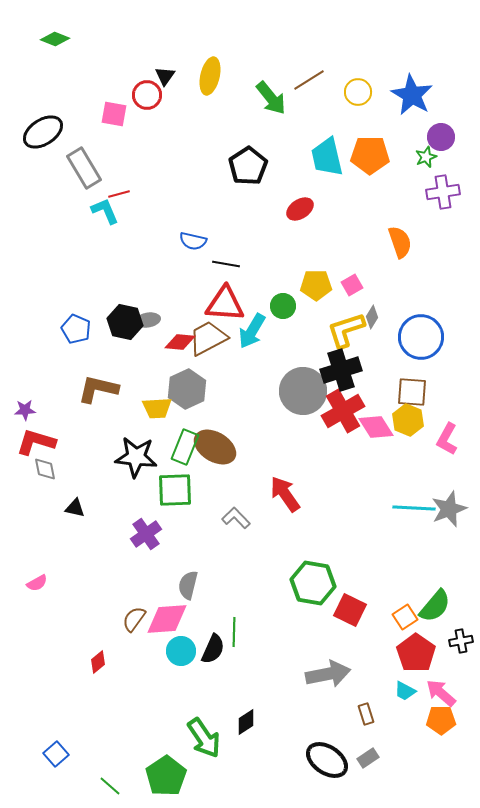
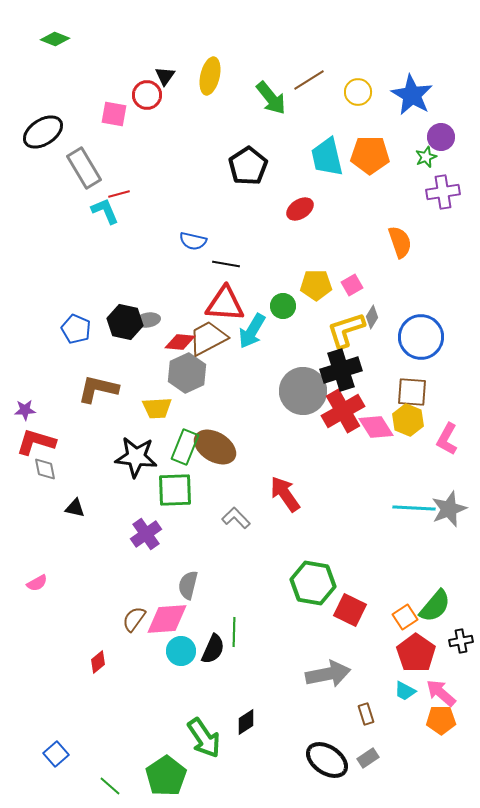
gray hexagon at (187, 389): moved 16 px up
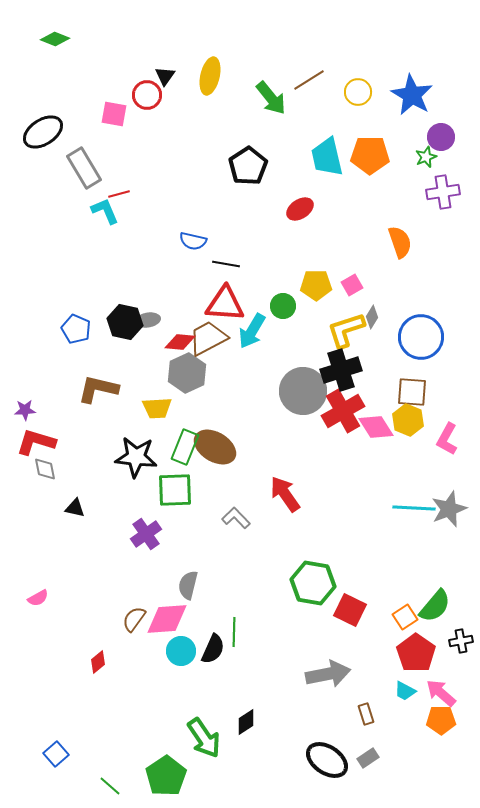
pink semicircle at (37, 583): moved 1 px right, 15 px down
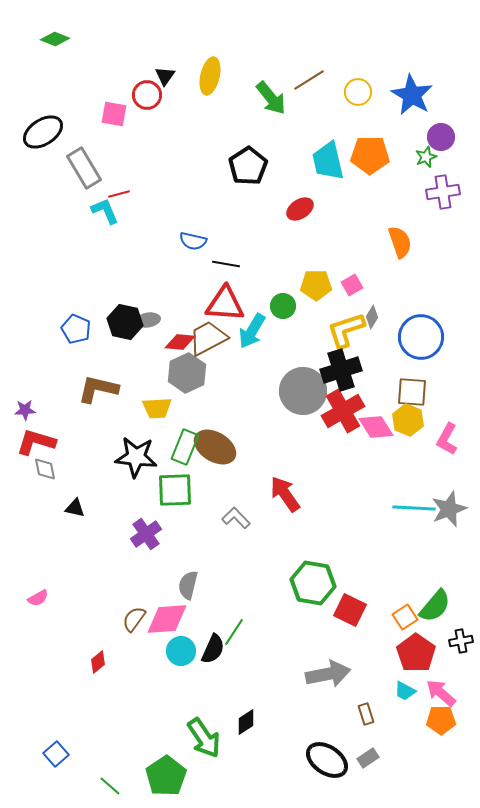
cyan trapezoid at (327, 157): moved 1 px right, 4 px down
green line at (234, 632): rotated 32 degrees clockwise
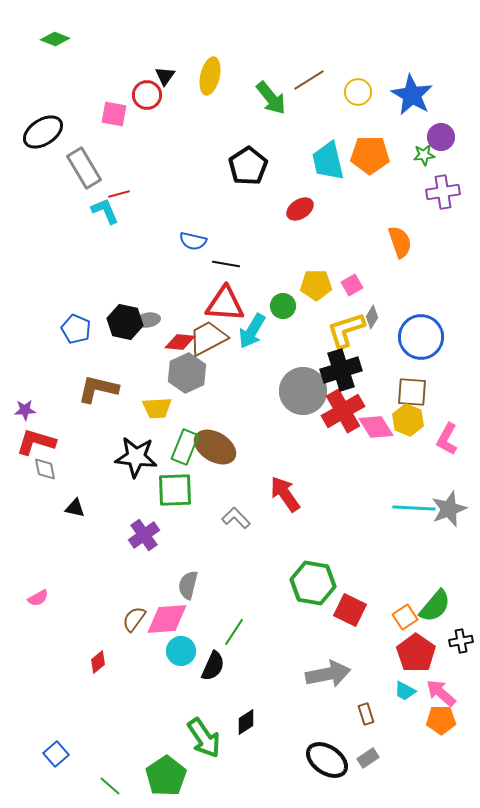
green star at (426, 157): moved 2 px left, 2 px up; rotated 15 degrees clockwise
purple cross at (146, 534): moved 2 px left, 1 px down
black semicircle at (213, 649): moved 17 px down
